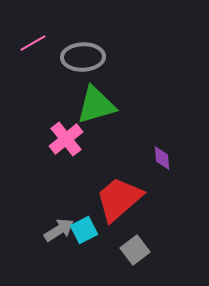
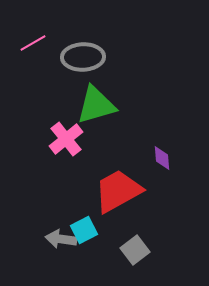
red trapezoid: moved 1 px left, 8 px up; rotated 12 degrees clockwise
gray arrow: moved 2 px right, 9 px down; rotated 140 degrees counterclockwise
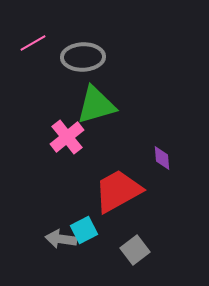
pink cross: moved 1 px right, 2 px up
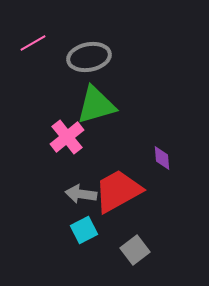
gray ellipse: moved 6 px right; rotated 9 degrees counterclockwise
gray arrow: moved 20 px right, 45 px up
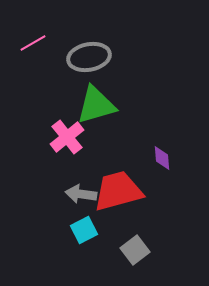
red trapezoid: rotated 14 degrees clockwise
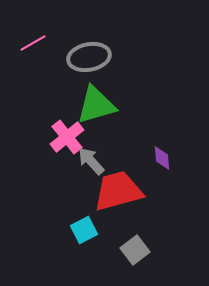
gray arrow: moved 10 px right, 33 px up; rotated 40 degrees clockwise
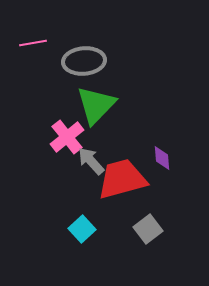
pink line: rotated 20 degrees clockwise
gray ellipse: moved 5 px left, 4 px down; rotated 6 degrees clockwise
green triangle: rotated 30 degrees counterclockwise
red trapezoid: moved 4 px right, 12 px up
cyan square: moved 2 px left, 1 px up; rotated 16 degrees counterclockwise
gray square: moved 13 px right, 21 px up
